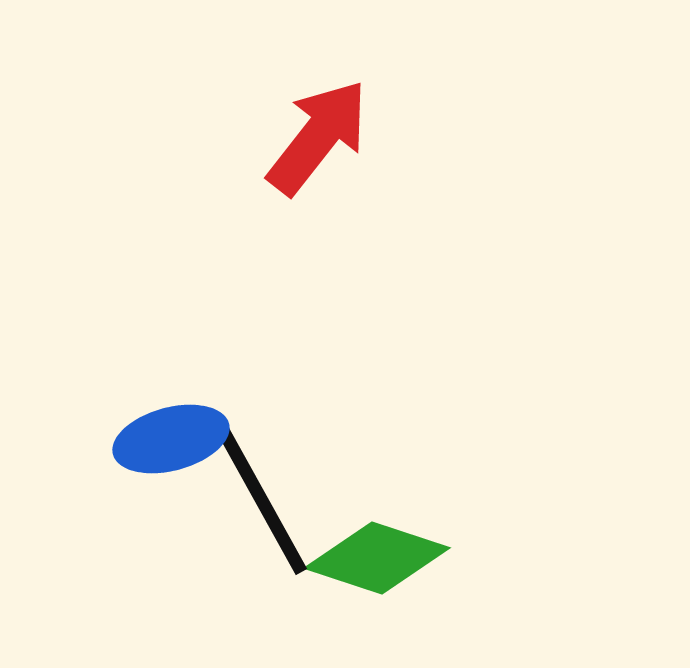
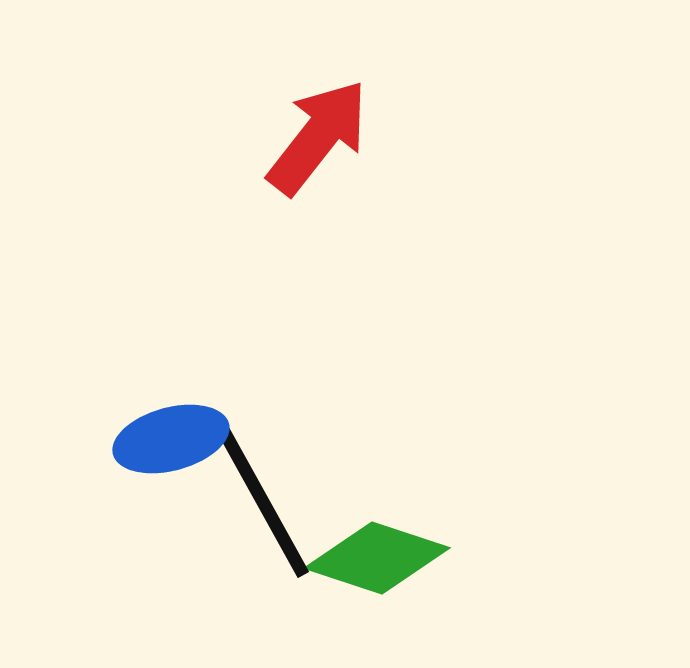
black line: moved 2 px right, 3 px down
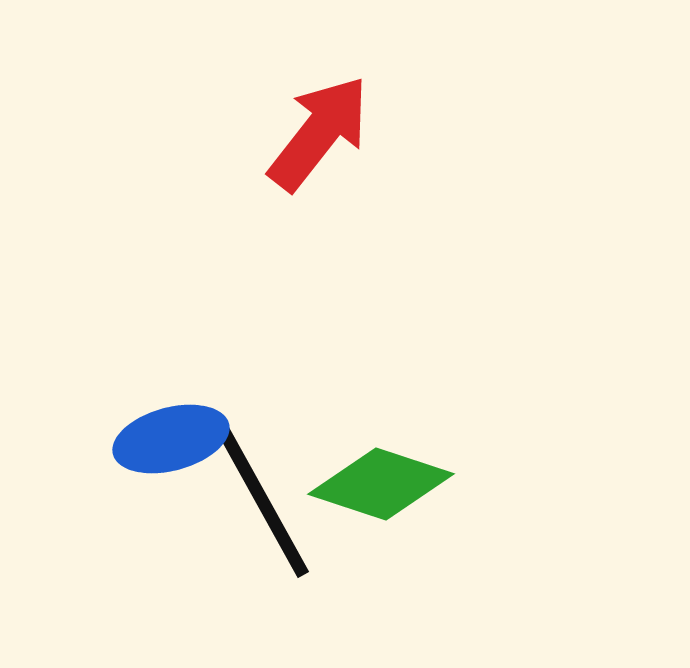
red arrow: moved 1 px right, 4 px up
green diamond: moved 4 px right, 74 px up
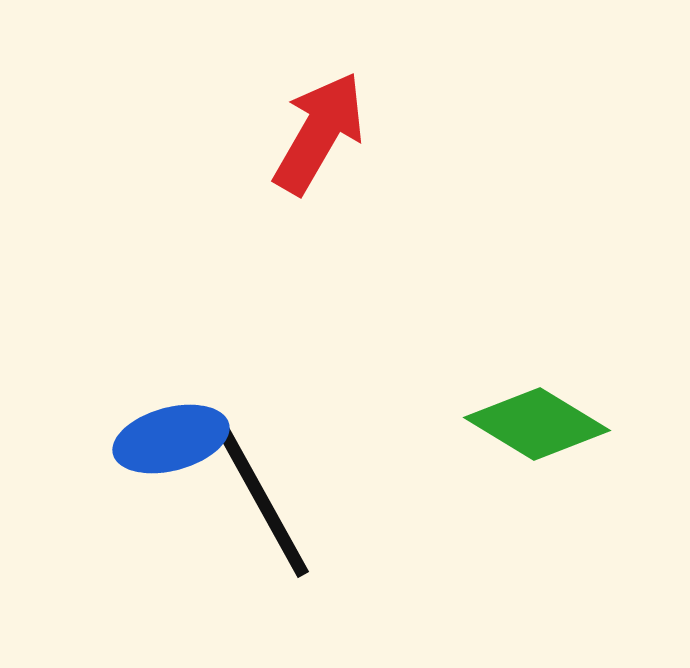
red arrow: rotated 8 degrees counterclockwise
green diamond: moved 156 px right, 60 px up; rotated 13 degrees clockwise
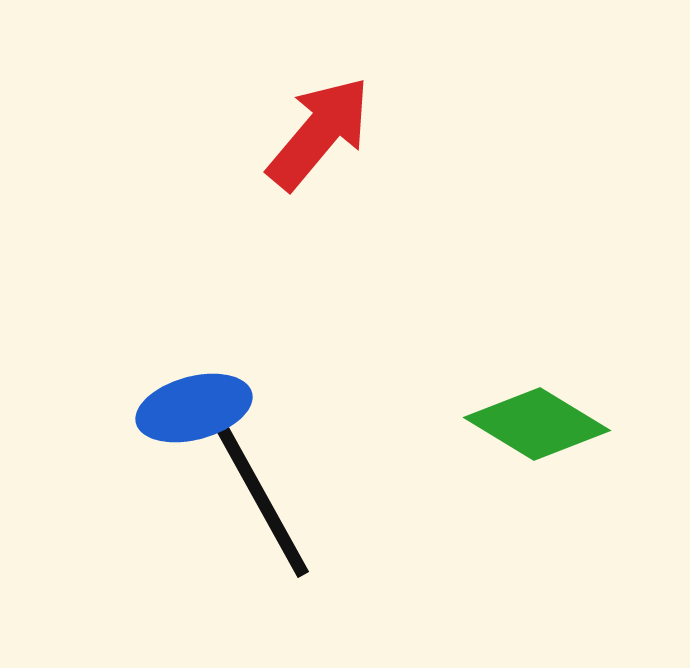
red arrow: rotated 10 degrees clockwise
blue ellipse: moved 23 px right, 31 px up
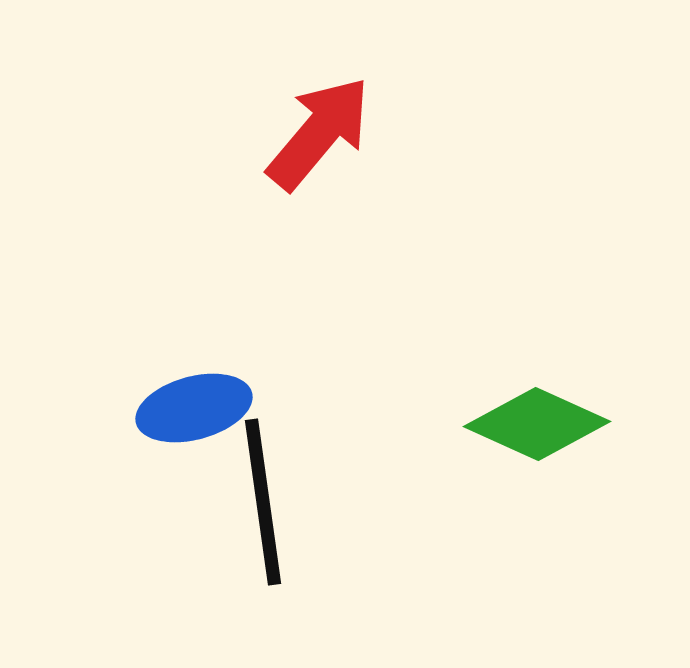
green diamond: rotated 7 degrees counterclockwise
black line: rotated 21 degrees clockwise
